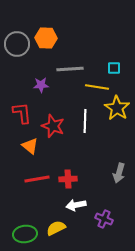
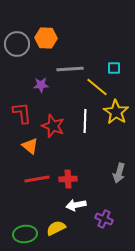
yellow line: rotated 30 degrees clockwise
yellow star: moved 1 px left, 4 px down
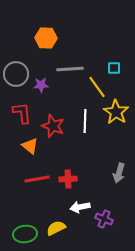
gray circle: moved 1 px left, 30 px down
yellow line: rotated 15 degrees clockwise
white arrow: moved 4 px right, 2 px down
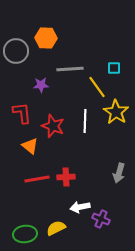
gray circle: moved 23 px up
red cross: moved 2 px left, 2 px up
purple cross: moved 3 px left
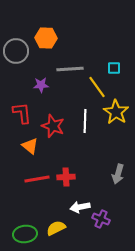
gray arrow: moved 1 px left, 1 px down
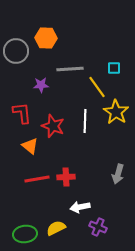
purple cross: moved 3 px left, 8 px down
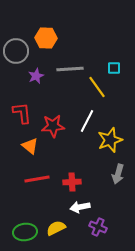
purple star: moved 5 px left, 9 px up; rotated 21 degrees counterclockwise
yellow star: moved 6 px left, 28 px down; rotated 20 degrees clockwise
white line: moved 2 px right; rotated 25 degrees clockwise
red star: rotated 25 degrees counterclockwise
red cross: moved 6 px right, 5 px down
green ellipse: moved 2 px up
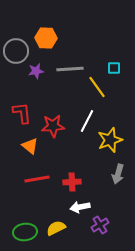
purple star: moved 5 px up; rotated 14 degrees clockwise
purple cross: moved 2 px right, 2 px up; rotated 36 degrees clockwise
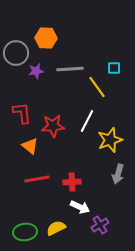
gray circle: moved 2 px down
white arrow: rotated 144 degrees counterclockwise
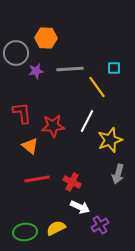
red cross: rotated 30 degrees clockwise
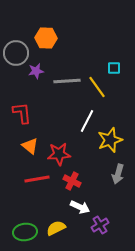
gray line: moved 3 px left, 12 px down
red star: moved 6 px right, 28 px down
red cross: moved 1 px up
